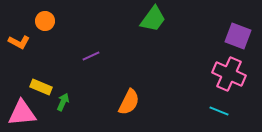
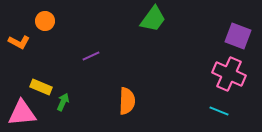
orange semicircle: moved 2 px left, 1 px up; rotated 24 degrees counterclockwise
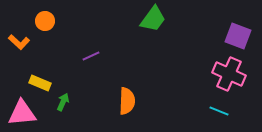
orange L-shape: rotated 15 degrees clockwise
yellow rectangle: moved 1 px left, 4 px up
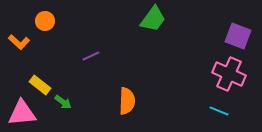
yellow rectangle: moved 2 px down; rotated 15 degrees clockwise
green arrow: rotated 102 degrees clockwise
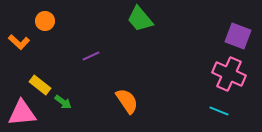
green trapezoid: moved 13 px left; rotated 104 degrees clockwise
orange semicircle: rotated 36 degrees counterclockwise
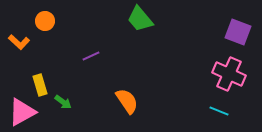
purple square: moved 4 px up
yellow rectangle: rotated 35 degrees clockwise
pink triangle: moved 1 px up; rotated 24 degrees counterclockwise
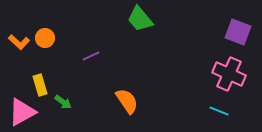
orange circle: moved 17 px down
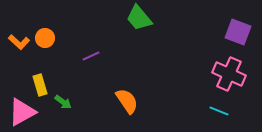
green trapezoid: moved 1 px left, 1 px up
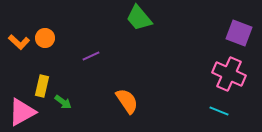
purple square: moved 1 px right, 1 px down
yellow rectangle: moved 2 px right, 1 px down; rotated 30 degrees clockwise
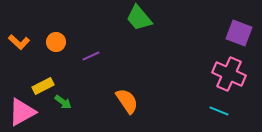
orange circle: moved 11 px right, 4 px down
yellow rectangle: moved 1 px right; rotated 50 degrees clockwise
